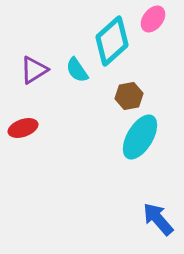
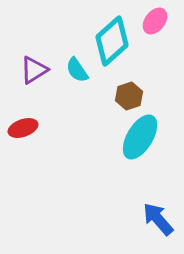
pink ellipse: moved 2 px right, 2 px down
brown hexagon: rotated 8 degrees counterclockwise
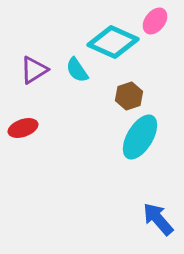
cyan diamond: moved 1 px right, 1 px down; rotated 66 degrees clockwise
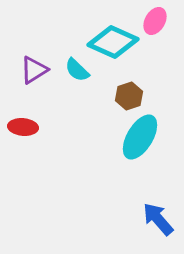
pink ellipse: rotated 8 degrees counterclockwise
cyan semicircle: rotated 12 degrees counterclockwise
red ellipse: moved 1 px up; rotated 24 degrees clockwise
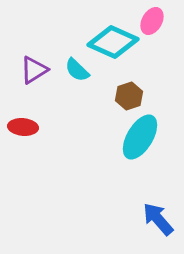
pink ellipse: moved 3 px left
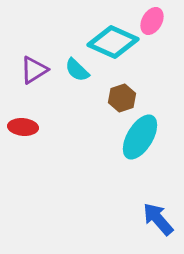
brown hexagon: moved 7 px left, 2 px down
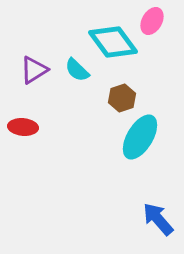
cyan diamond: rotated 30 degrees clockwise
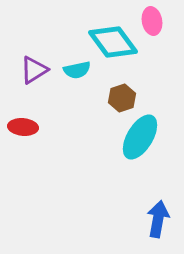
pink ellipse: rotated 40 degrees counterclockwise
cyan semicircle: rotated 56 degrees counterclockwise
blue arrow: rotated 51 degrees clockwise
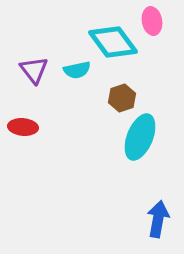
purple triangle: rotated 36 degrees counterclockwise
cyan ellipse: rotated 9 degrees counterclockwise
